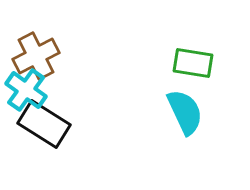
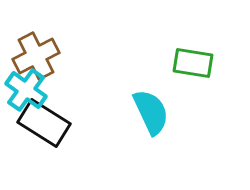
cyan semicircle: moved 34 px left
black rectangle: moved 1 px up
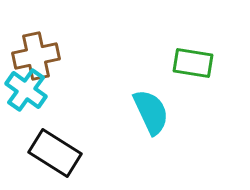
brown cross: rotated 15 degrees clockwise
black rectangle: moved 11 px right, 30 px down
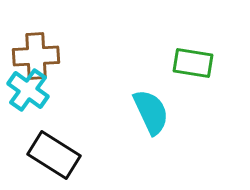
brown cross: rotated 9 degrees clockwise
cyan cross: moved 2 px right
black rectangle: moved 1 px left, 2 px down
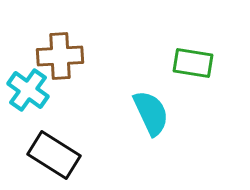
brown cross: moved 24 px right
cyan semicircle: moved 1 px down
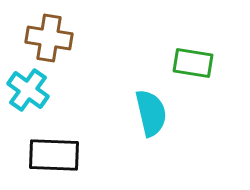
brown cross: moved 11 px left, 18 px up; rotated 12 degrees clockwise
cyan semicircle: rotated 12 degrees clockwise
black rectangle: rotated 30 degrees counterclockwise
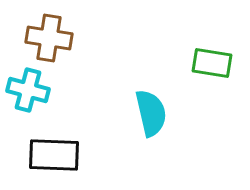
green rectangle: moved 19 px right
cyan cross: rotated 21 degrees counterclockwise
